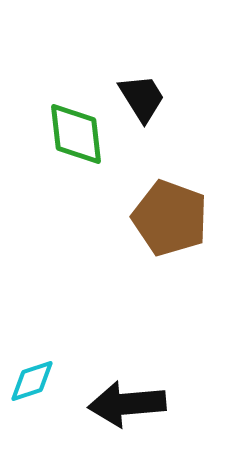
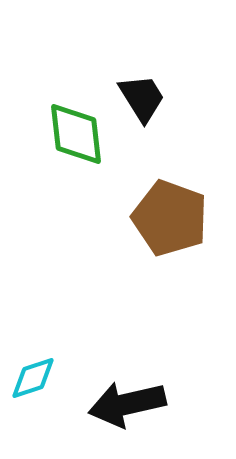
cyan diamond: moved 1 px right, 3 px up
black arrow: rotated 8 degrees counterclockwise
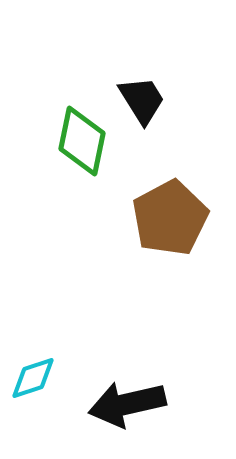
black trapezoid: moved 2 px down
green diamond: moved 6 px right, 7 px down; rotated 18 degrees clockwise
brown pentagon: rotated 24 degrees clockwise
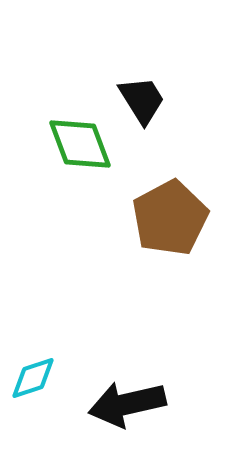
green diamond: moved 2 px left, 3 px down; rotated 32 degrees counterclockwise
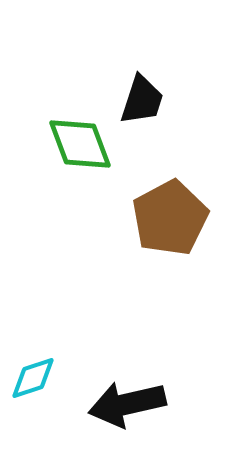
black trapezoid: rotated 50 degrees clockwise
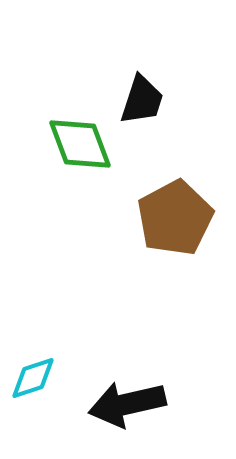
brown pentagon: moved 5 px right
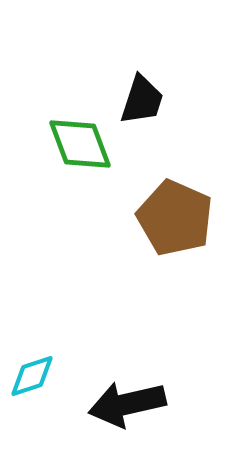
brown pentagon: rotated 20 degrees counterclockwise
cyan diamond: moved 1 px left, 2 px up
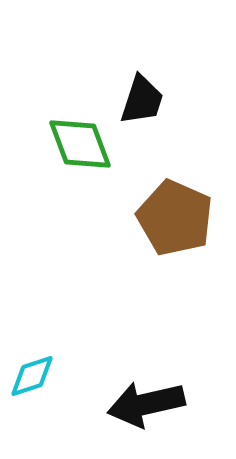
black arrow: moved 19 px right
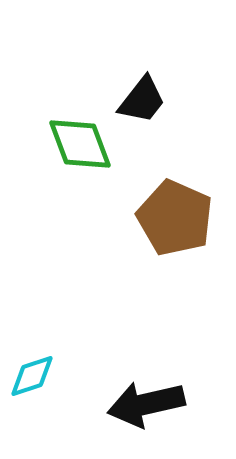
black trapezoid: rotated 20 degrees clockwise
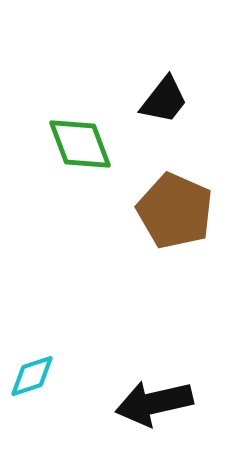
black trapezoid: moved 22 px right
brown pentagon: moved 7 px up
black arrow: moved 8 px right, 1 px up
